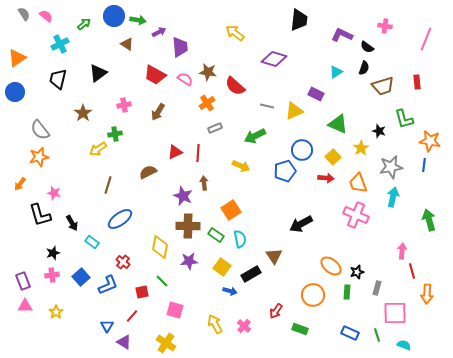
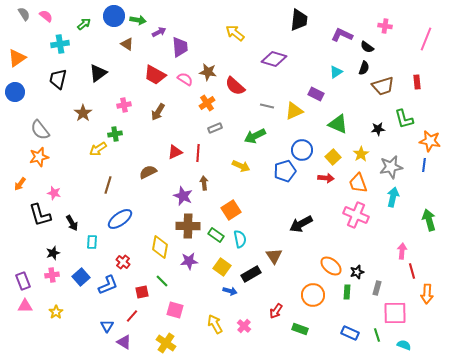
cyan cross at (60, 44): rotated 18 degrees clockwise
black star at (379, 131): moved 1 px left, 2 px up; rotated 24 degrees counterclockwise
yellow star at (361, 148): moved 6 px down
cyan rectangle at (92, 242): rotated 56 degrees clockwise
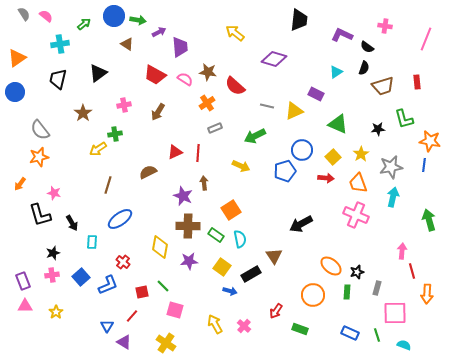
green line at (162, 281): moved 1 px right, 5 px down
